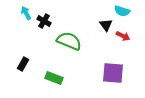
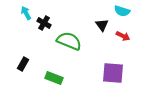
black cross: moved 2 px down
black triangle: moved 4 px left
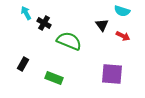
purple square: moved 1 px left, 1 px down
